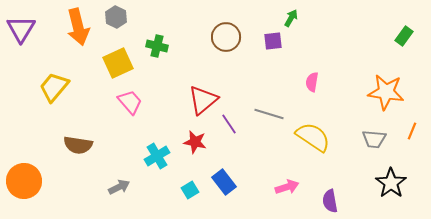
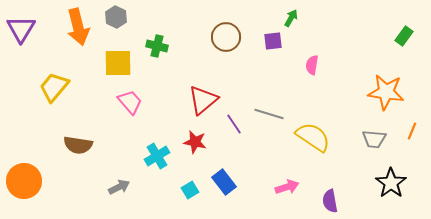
yellow square: rotated 24 degrees clockwise
pink semicircle: moved 17 px up
purple line: moved 5 px right
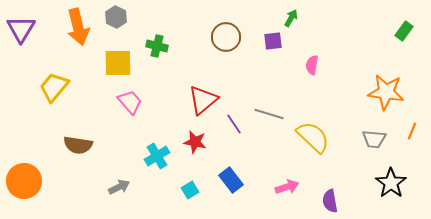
green rectangle: moved 5 px up
yellow semicircle: rotated 9 degrees clockwise
blue rectangle: moved 7 px right, 2 px up
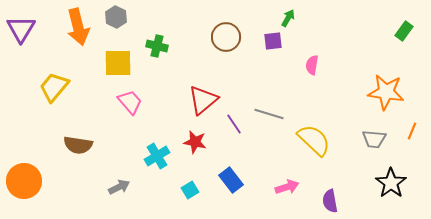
green arrow: moved 3 px left
yellow semicircle: moved 1 px right, 3 px down
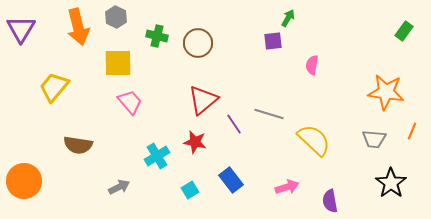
brown circle: moved 28 px left, 6 px down
green cross: moved 10 px up
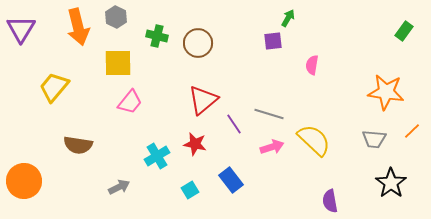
pink trapezoid: rotated 80 degrees clockwise
orange line: rotated 24 degrees clockwise
red star: moved 2 px down
pink arrow: moved 15 px left, 40 px up
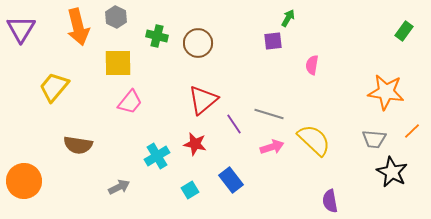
black star: moved 1 px right, 11 px up; rotated 8 degrees counterclockwise
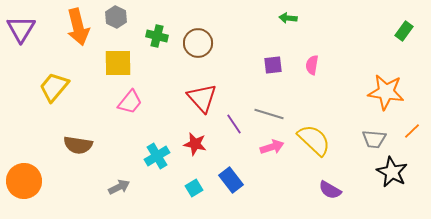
green arrow: rotated 114 degrees counterclockwise
purple square: moved 24 px down
red triangle: moved 1 px left, 2 px up; rotated 32 degrees counterclockwise
cyan square: moved 4 px right, 2 px up
purple semicircle: moved 11 px up; rotated 50 degrees counterclockwise
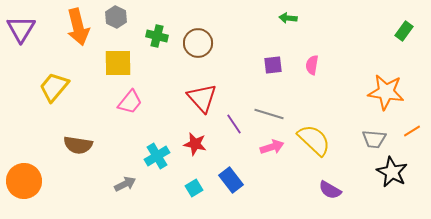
orange line: rotated 12 degrees clockwise
gray arrow: moved 6 px right, 3 px up
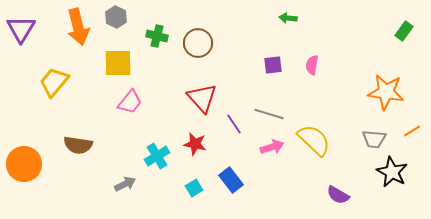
yellow trapezoid: moved 5 px up
orange circle: moved 17 px up
purple semicircle: moved 8 px right, 5 px down
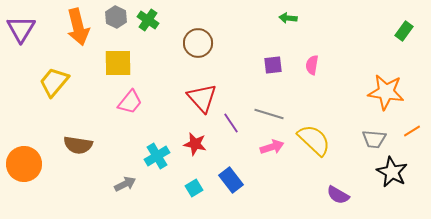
green cross: moved 9 px left, 16 px up; rotated 20 degrees clockwise
purple line: moved 3 px left, 1 px up
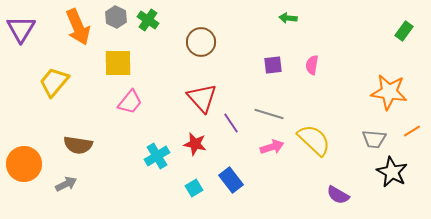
orange arrow: rotated 9 degrees counterclockwise
brown circle: moved 3 px right, 1 px up
orange star: moved 3 px right
gray arrow: moved 59 px left
